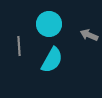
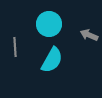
gray line: moved 4 px left, 1 px down
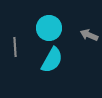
cyan circle: moved 4 px down
